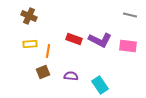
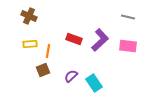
gray line: moved 2 px left, 2 px down
purple L-shape: rotated 70 degrees counterclockwise
brown square: moved 2 px up
purple semicircle: rotated 48 degrees counterclockwise
cyan rectangle: moved 6 px left, 2 px up
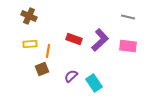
brown square: moved 1 px left, 1 px up
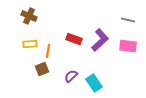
gray line: moved 3 px down
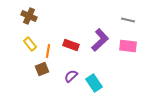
red rectangle: moved 3 px left, 6 px down
yellow rectangle: rotated 56 degrees clockwise
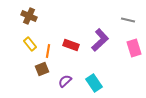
pink rectangle: moved 6 px right, 2 px down; rotated 66 degrees clockwise
purple semicircle: moved 6 px left, 5 px down
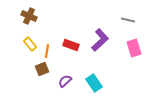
orange line: moved 1 px left
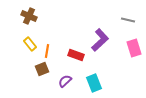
red rectangle: moved 5 px right, 10 px down
cyan rectangle: rotated 12 degrees clockwise
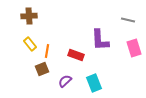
brown cross: rotated 28 degrees counterclockwise
purple L-shape: rotated 130 degrees clockwise
